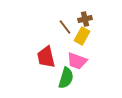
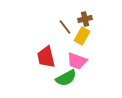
green semicircle: rotated 45 degrees clockwise
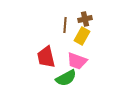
brown line: moved 2 px up; rotated 42 degrees clockwise
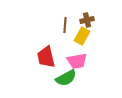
brown cross: moved 2 px right, 1 px down
pink trapezoid: rotated 30 degrees counterclockwise
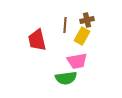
red trapezoid: moved 9 px left, 17 px up
green semicircle: rotated 20 degrees clockwise
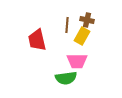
brown cross: rotated 24 degrees clockwise
brown line: moved 2 px right
pink trapezoid: rotated 10 degrees clockwise
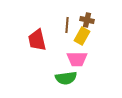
pink trapezoid: moved 2 px up
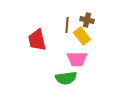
yellow rectangle: rotated 66 degrees counterclockwise
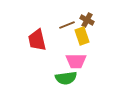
brown cross: rotated 16 degrees clockwise
brown line: rotated 63 degrees clockwise
yellow rectangle: rotated 18 degrees clockwise
pink trapezoid: moved 1 px left, 2 px down
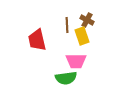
brown line: rotated 70 degrees counterclockwise
